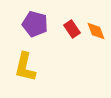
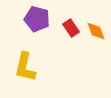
purple pentagon: moved 2 px right, 5 px up
red rectangle: moved 1 px left, 1 px up
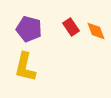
purple pentagon: moved 8 px left, 10 px down
red rectangle: moved 1 px up
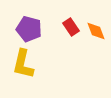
yellow L-shape: moved 2 px left, 3 px up
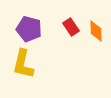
orange diamond: rotated 20 degrees clockwise
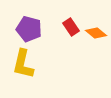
orange diamond: moved 2 px down; rotated 50 degrees counterclockwise
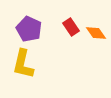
purple pentagon: rotated 10 degrees clockwise
orange diamond: rotated 15 degrees clockwise
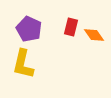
red rectangle: rotated 48 degrees clockwise
orange diamond: moved 2 px left, 2 px down
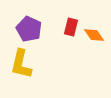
yellow L-shape: moved 2 px left
